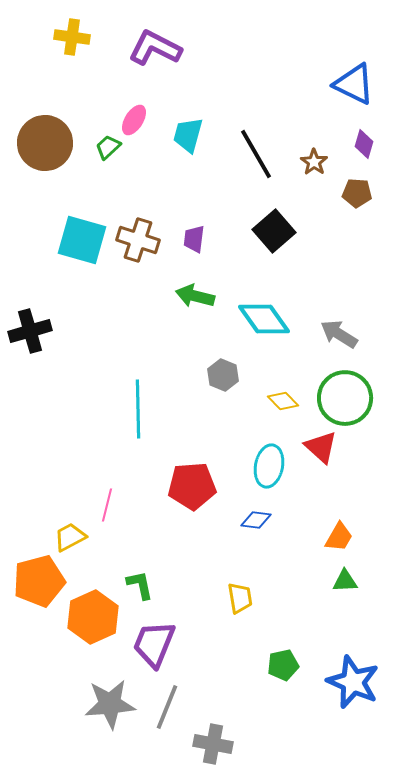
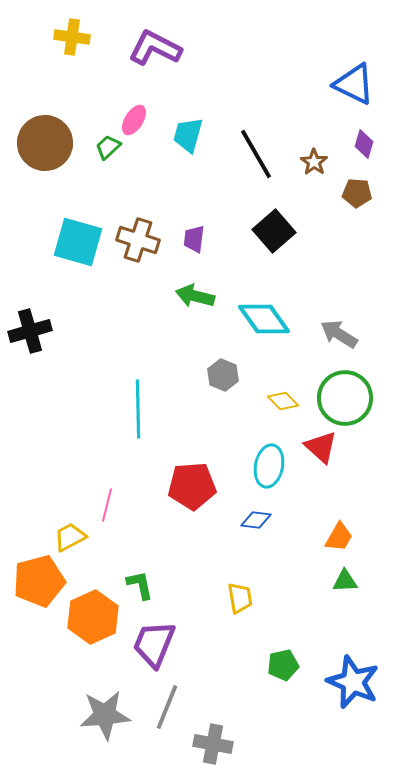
cyan square at (82, 240): moved 4 px left, 2 px down
gray star at (110, 704): moved 5 px left, 11 px down
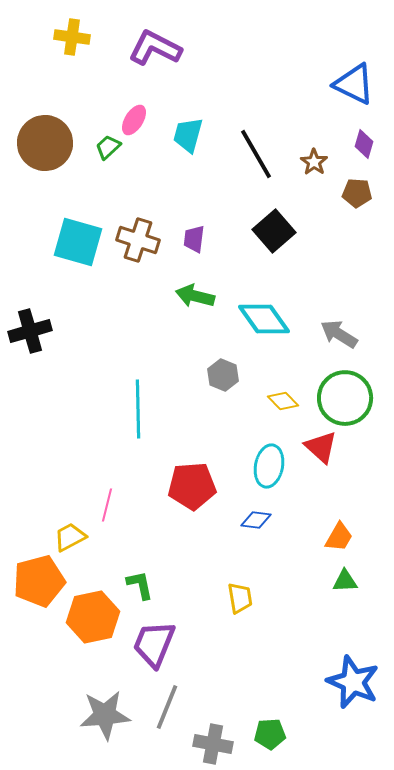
orange hexagon at (93, 617): rotated 12 degrees clockwise
green pentagon at (283, 665): moved 13 px left, 69 px down; rotated 8 degrees clockwise
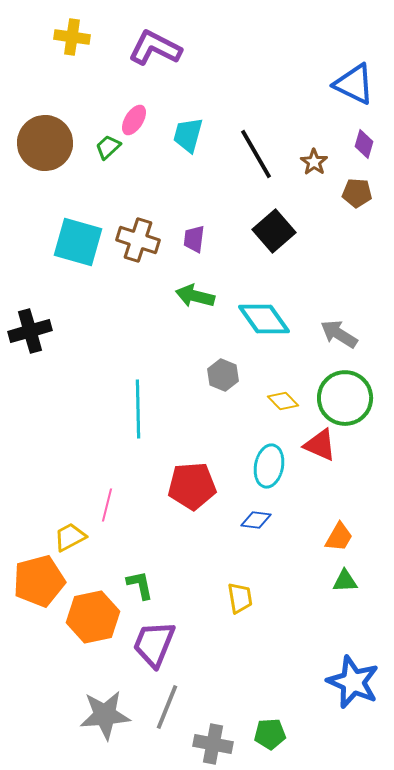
red triangle at (321, 447): moved 1 px left, 2 px up; rotated 18 degrees counterclockwise
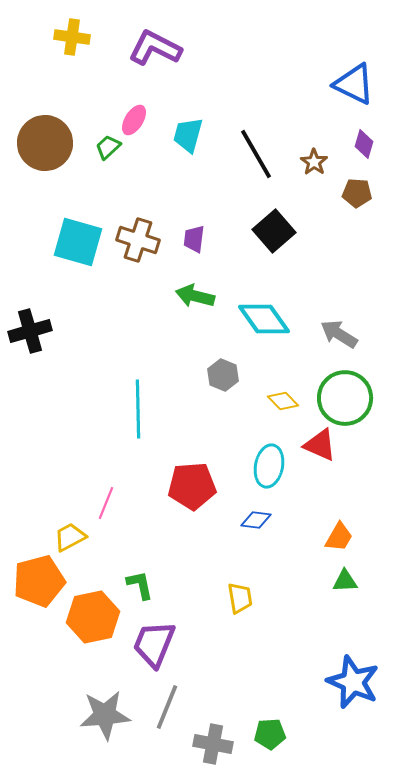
pink line at (107, 505): moved 1 px left, 2 px up; rotated 8 degrees clockwise
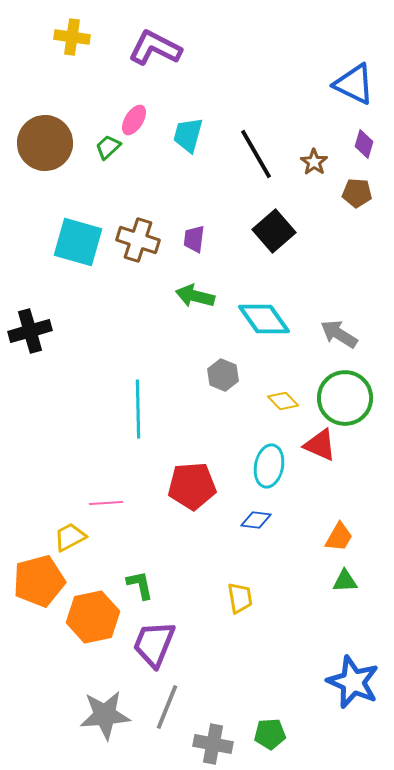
pink line at (106, 503): rotated 64 degrees clockwise
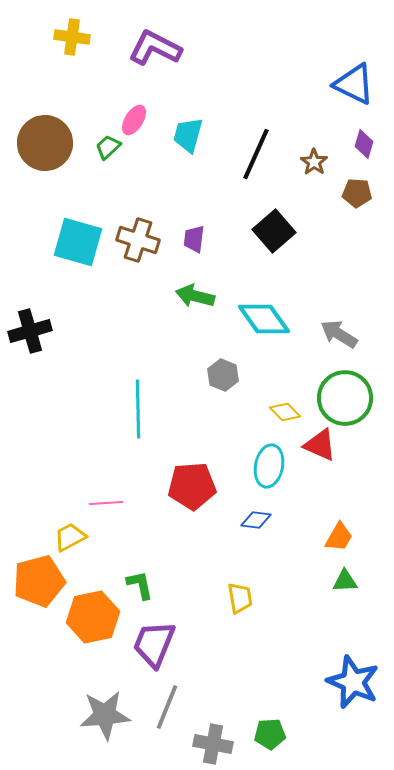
black line at (256, 154): rotated 54 degrees clockwise
yellow diamond at (283, 401): moved 2 px right, 11 px down
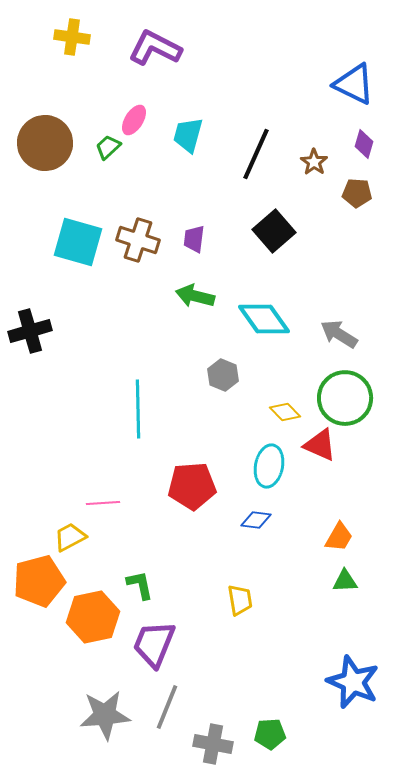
pink line at (106, 503): moved 3 px left
yellow trapezoid at (240, 598): moved 2 px down
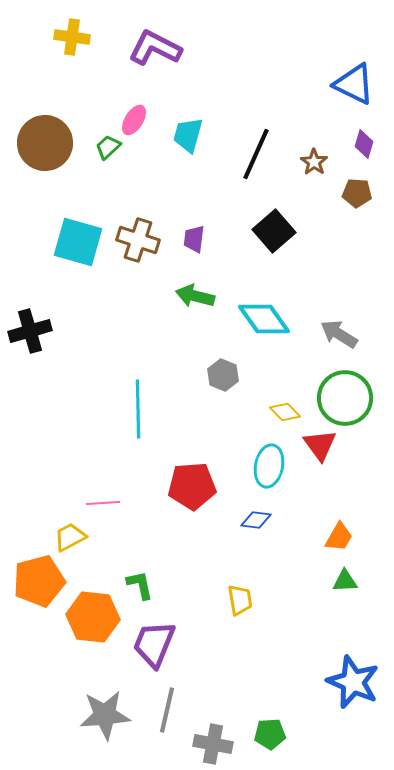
red triangle at (320, 445): rotated 30 degrees clockwise
orange hexagon at (93, 617): rotated 18 degrees clockwise
gray line at (167, 707): moved 3 px down; rotated 9 degrees counterclockwise
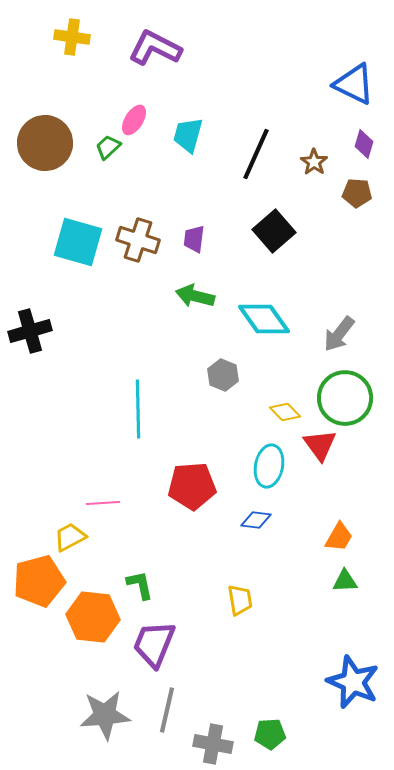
gray arrow at (339, 334): rotated 84 degrees counterclockwise
